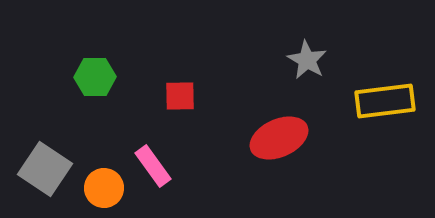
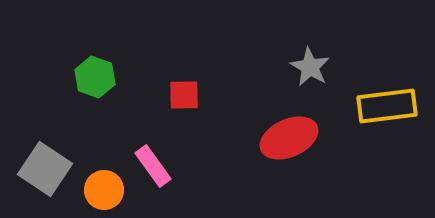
gray star: moved 3 px right, 7 px down
green hexagon: rotated 21 degrees clockwise
red square: moved 4 px right, 1 px up
yellow rectangle: moved 2 px right, 5 px down
red ellipse: moved 10 px right
orange circle: moved 2 px down
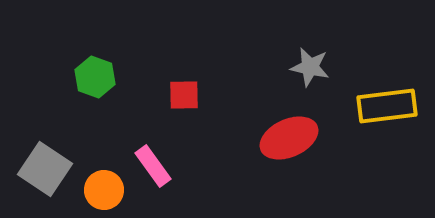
gray star: rotated 18 degrees counterclockwise
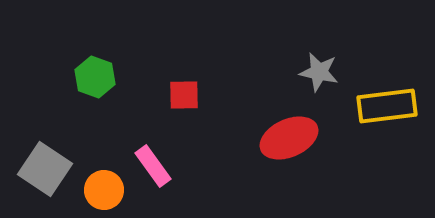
gray star: moved 9 px right, 5 px down
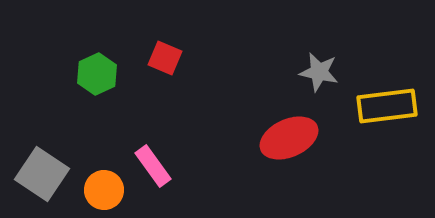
green hexagon: moved 2 px right, 3 px up; rotated 15 degrees clockwise
red square: moved 19 px left, 37 px up; rotated 24 degrees clockwise
gray square: moved 3 px left, 5 px down
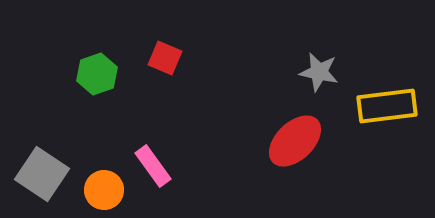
green hexagon: rotated 6 degrees clockwise
red ellipse: moved 6 px right, 3 px down; rotated 20 degrees counterclockwise
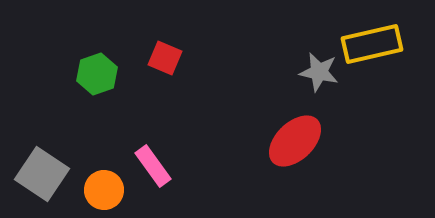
yellow rectangle: moved 15 px left, 62 px up; rotated 6 degrees counterclockwise
